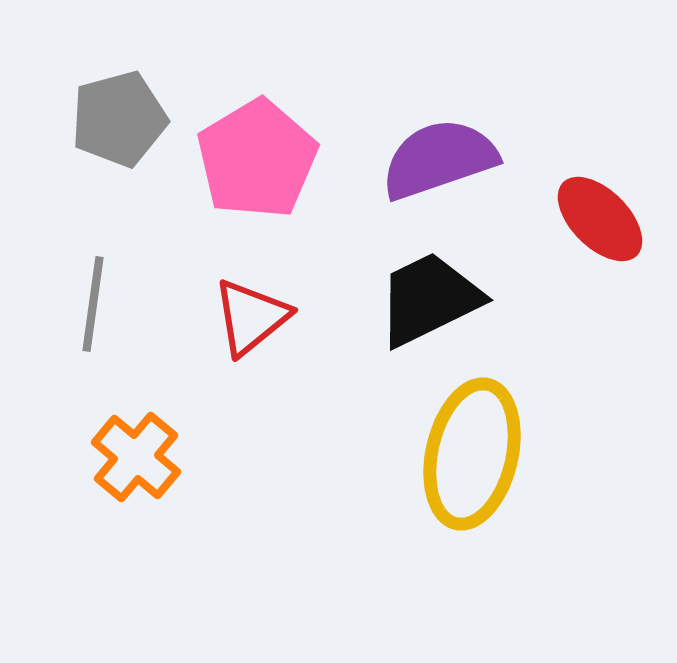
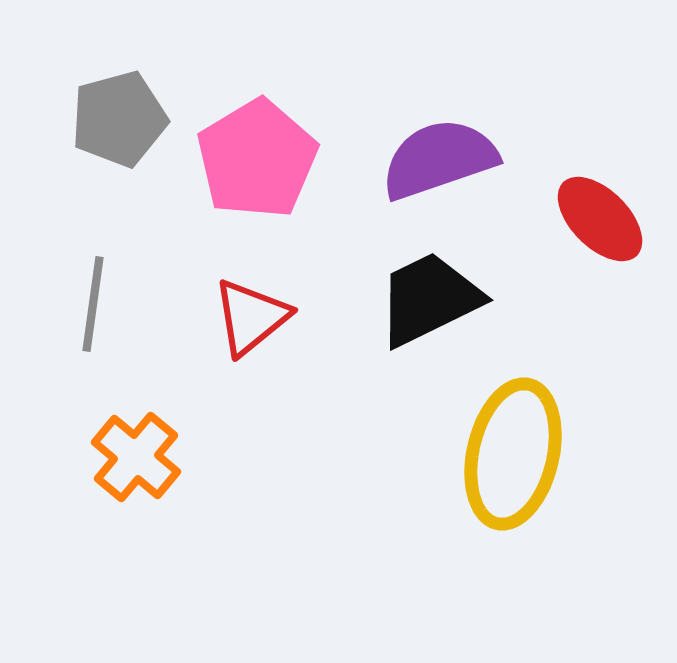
yellow ellipse: moved 41 px right
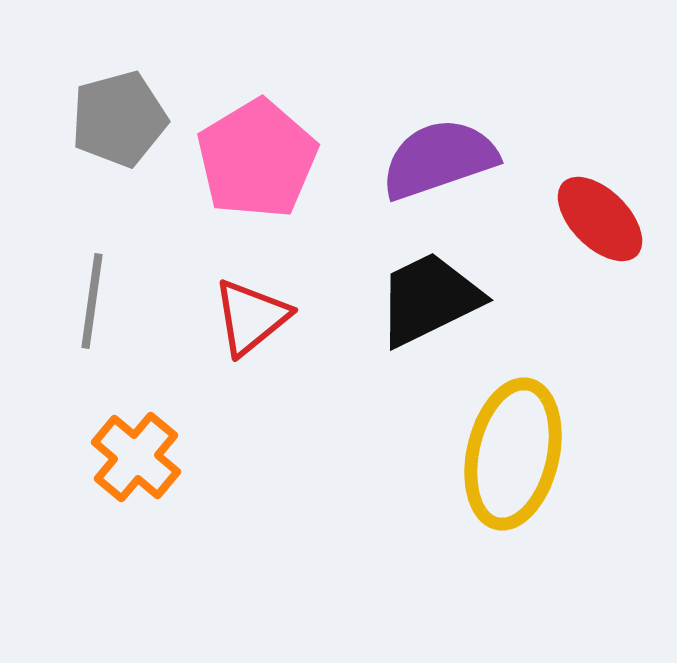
gray line: moved 1 px left, 3 px up
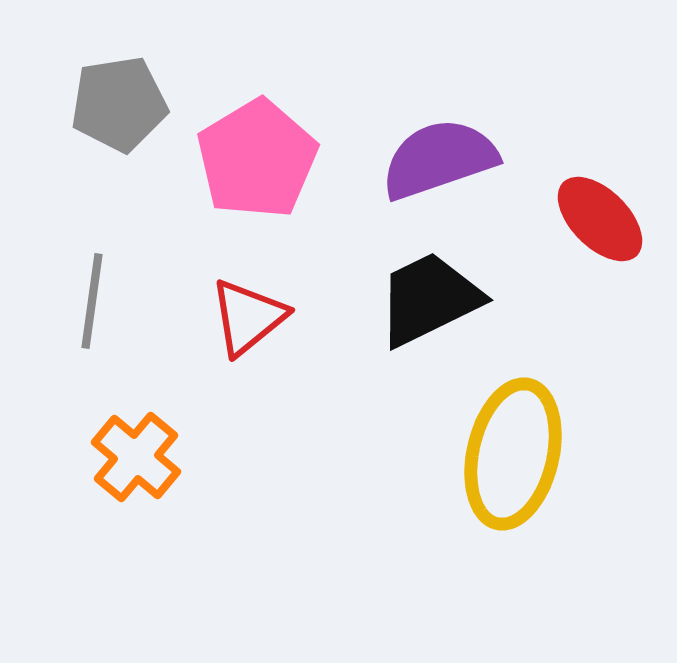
gray pentagon: moved 15 px up; rotated 6 degrees clockwise
red triangle: moved 3 px left
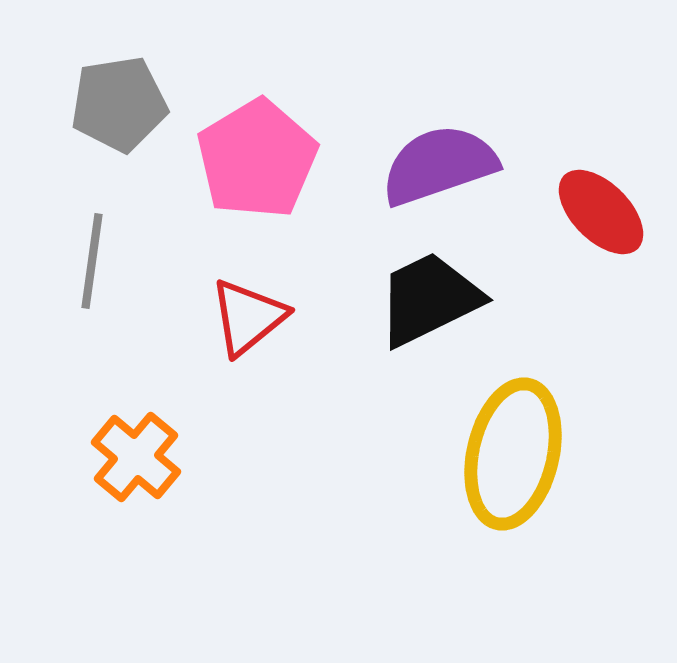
purple semicircle: moved 6 px down
red ellipse: moved 1 px right, 7 px up
gray line: moved 40 px up
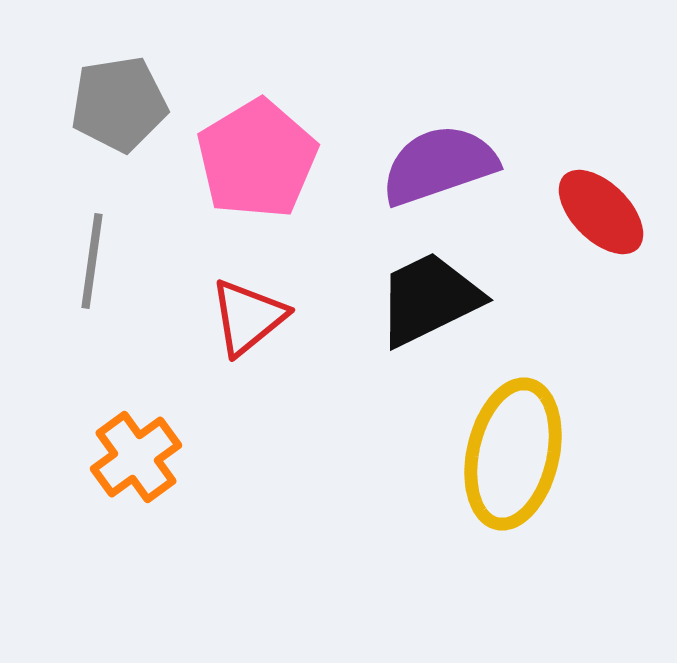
orange cross: rotated 14 degrees clockwise
